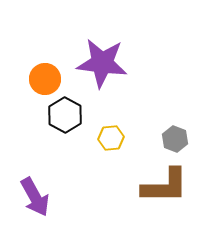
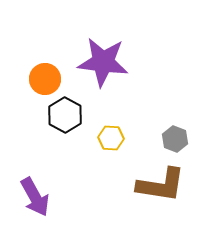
purple star: moved 1 px right, 1 px up
yellow hexagon: rotated 10 degrees clockwise
brown L-shape: moved 4 px left, 1 px up; rotated 9 degrees clockwise
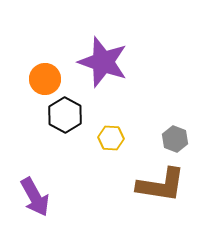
purple star: rotated 12 degrees clockwise
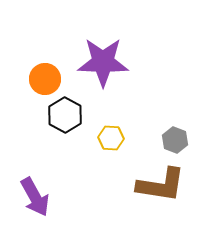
purple star: rotated 18 degrees counterclockwise
gray hexagon: moved 1 px down
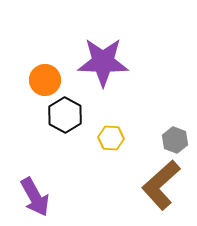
orange circle: moved 1 px down
brown L-shape: rotated 129 degrees clockwise
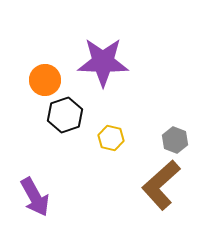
black hexagon: rotated 12 degrees clockwise
yellow hexagon: rotated 10 degrees clockwise
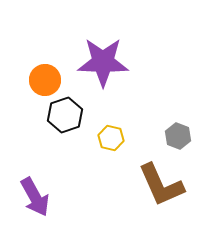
gray hexagon: moved 3 px right, 4 px up
brown L-shape: rotated 72 degrees counterclockwise
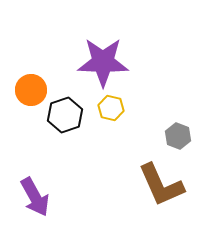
orange circle: moved 14 px left, 10 px down
yellow hexagon: moved 30 px up
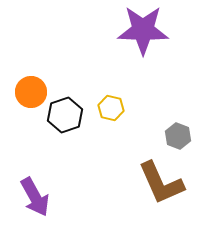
purple star: moved 40 px right, 32 px up
orange circle: moved 2 px down
brown L-shape: moved 2 px up
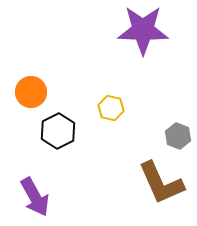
black hexagon: moved 7 px left, 16 px down; rotated 8 degrees counterclockwise
